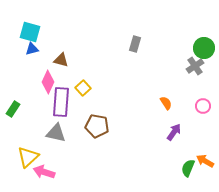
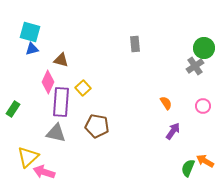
gray rectangle: rotated 21 degrees counterclockwise
purple arrow: moved 1 px left, 1 px up
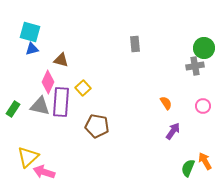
gray cross: rotated 24 degrees clockwise
gray triangle: moved 16 px left, 27 px up
orange arrow: rotated 30 degrees clockwise
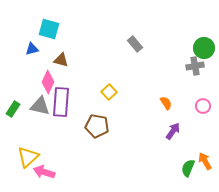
cyan square: moved 19 px right, 3 px up
gray rectangle: rotated 35 degrees counterclockwise
yellow square: moved 26 px right, 4 px down
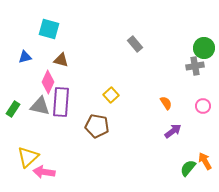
blue triangle: moved 7 px left, 8 px down
yellow square: moved 2 px right, 3 px down
purple arrow: rotated 18 degrees clockwise
green semicircle: rotated 18 degrees clockwise
pink arrow: rotated 10 degrees counterclockwise
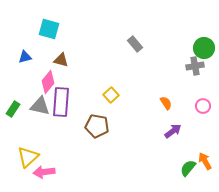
pink diamond: rotated 15 degrees clockwise
pink arrow: rotated 15 degrees counterclockwise
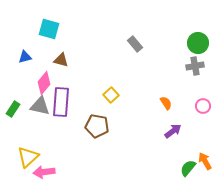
green circle: moved 6 px left, 5 px up
pink diamond: moved 4 px left, 1 px down
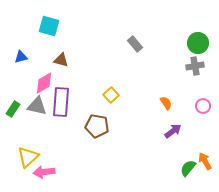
cyan square: moved 3 px up
blue triangle: moved 4 px left
pink diamond: rotated 20 degrees clockwise
gray triangle: moved 3 px left
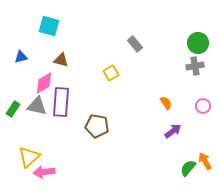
yellow square: moved 22 px up; rotated 14 degrees clockwise
yellow triangle: moved 1 px right
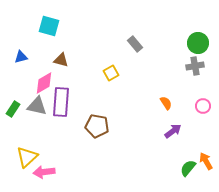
yellow triangle: moved 2 px left
orange arrow: moved 1 px right
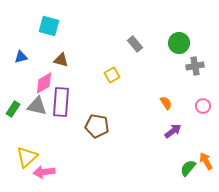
green circle: moved 19 px left
yellow square: moved 1 px right, 2 px down
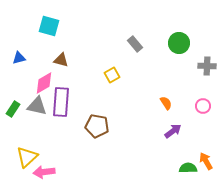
blue triangle: moved 2 px left, 1 px down
gray cross: moved 12 px right; rotated 12 degrees clockwise
green semicircle: rotated 48 degrees clockwise
